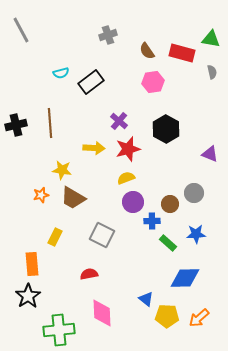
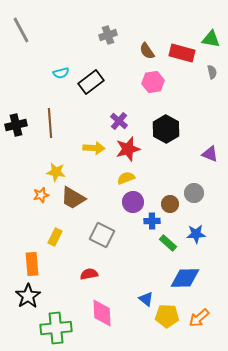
yellow star: moved 6 px left, 2 px down
green cross: moved 3 px left, 2 px up
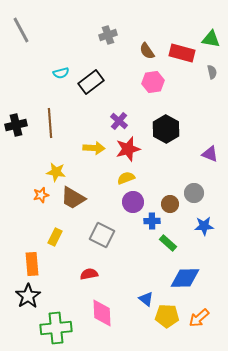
blue star: moved 8 px right, 8 px up
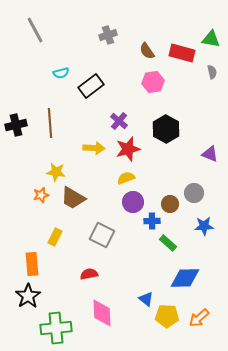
gray line: moved 14 px right
black rectangle: moved 4 px down
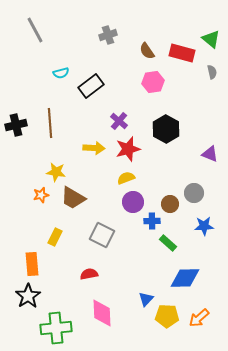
green triangle: rotated 30 degrees clockwise
blue triangle: rotated 35 degrees clockwise
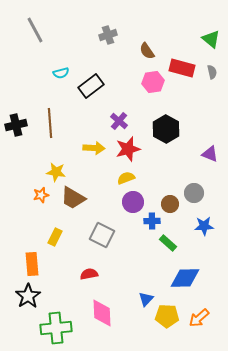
red rectangle: moved 15 px down
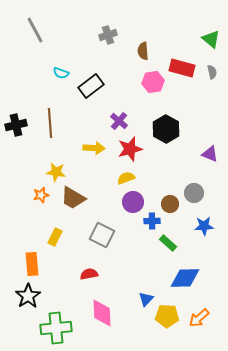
brown semicircle: moved 4 px left; rotated 30 degrees clockwise
cyan semicircle: rotated 35 degrees clockwise
red star: moved 2 px right
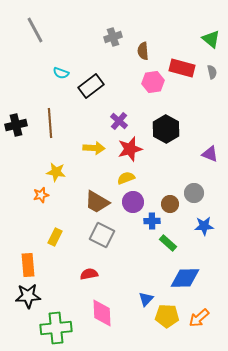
gray cross: moved 5 px right, 2 px down
brown trapezoid: moved 24 px right, 4 px down
orange rectangle: moved 4 px left, 1 px down
black star: rotated 30 degrees clockwise
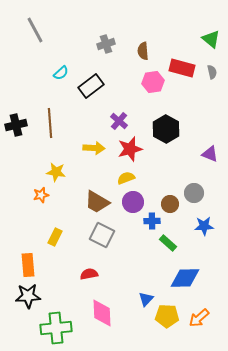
gray cross: moved 7 px left, 7 px down
cyan semicircle: rotated 63 degrees counterclockwise
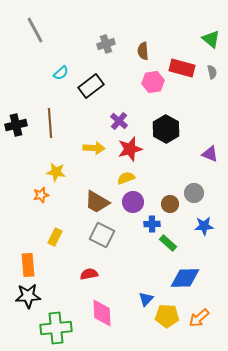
blue cross: moved 3 px down
